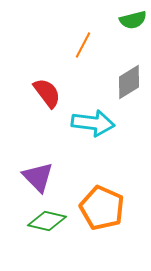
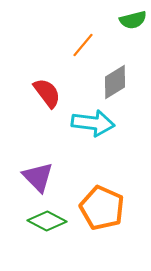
orange line: rotated 12 degrees clockwise
gray diamond: moved 14 px left
green diamond: rotated 15 degrees clockwise
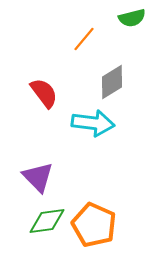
green semicircle: moved 1 px left, 2 px up
orange line: moved 1 px right, 6 px up
gray diamond: moved 3 px left
red semicircle: moved 3 px left
orange pentagon: moved 8 px left, 17 px down
green diamond: rotated 36 degrees counterclockwise
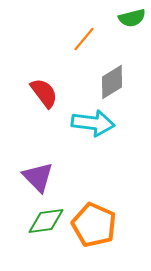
green diamond: moved 1 px left
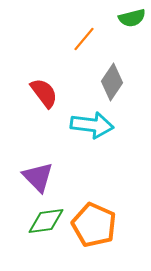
gray diamond: rotated 24 degrees counterclockwise
cyan arrow: moved 1 px left, 2 px down
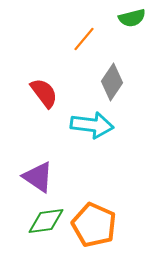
purple triangle: rotated 12 degrees counterclockwise
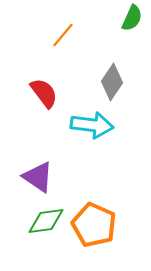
green semicircle: rotated 52 degrees counterclockwise
orange line: moved 21 px left, 4 px up
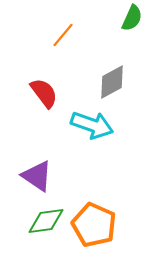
gray diamond: rotated 27 degrees clockwise
cyan arrow: rotated 12 degrees clockwise
purple triangle: moved 1 px left, 1 px up
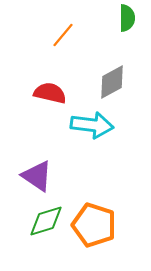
green semicircle: moved 5 px left; rotated 24 degrees counterclockwise
red semicircle: moved 6 px right; rotated 40 degrees counterclockwise
cyan arrow: rotated 12 degrees counterclockwise
green diamond: rotated 9 degrees counterclockwise
orange pentagon: rotated 6 degrees counterclockwise
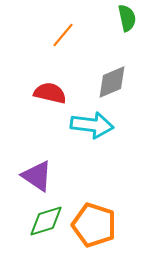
green semicircle: rotated 12 degrees counterclockwise
gray diamond: rotated 6 degrees clockwise
